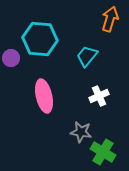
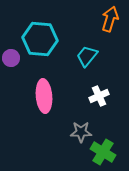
pink ellipse: rotated 8 degrees clockwise
gray star: rotated 10 degrees counterclockwise
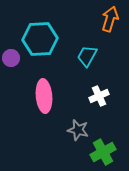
cyan hexagon: rotated 8 degrees counterclockwise
cyan trapezoid: rotated 10 degrees counterclockwise
gray star: moved 3 px left, 2 px up; rotated 15 degrees clockwise
green cross: rotated 30 degrees clockwise
